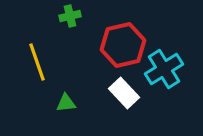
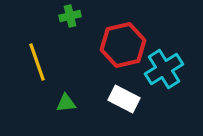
white rectangle: moved 6 px down; rotated 20 degrees counterclockwise
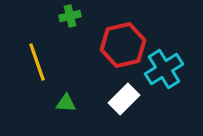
white rectangle: rotated 72 degrees counterclockwise
green triangle: rotated 10 degrees clockwise
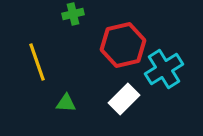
green cross: moved 3 px right, 2 px up
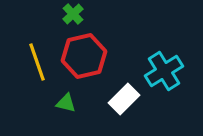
green cross: rotated 30 degrees counterclockwise
red hexagon: moved 39 px left, 11 px down
cyan cross: moved 2 px down
green triangle: rotated 10 degrees clockwise
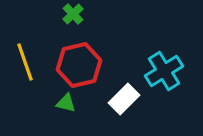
red hexagon: moved 5 px left, 9 px down
yellow line: moved 12 px left
